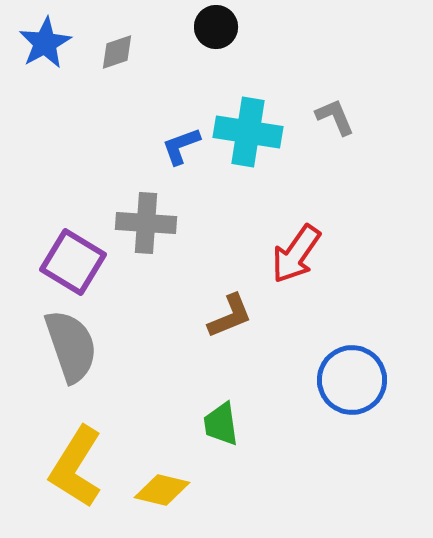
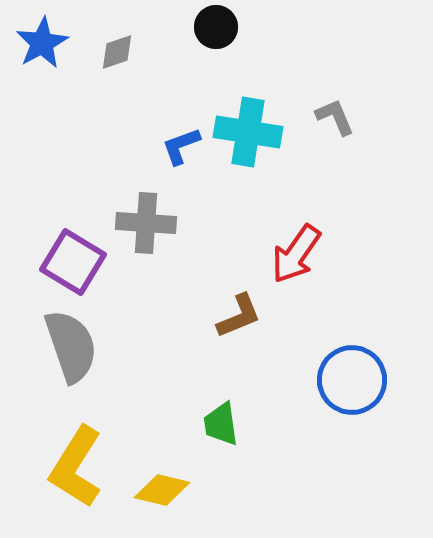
blue star: moved 3 px left
brown L-shape: moved 9 px right
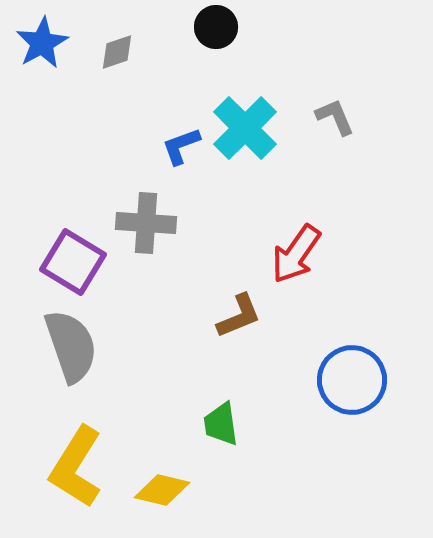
cyan cross: moved 3 px left, 4 px up; rotated 36 degrees clockwise
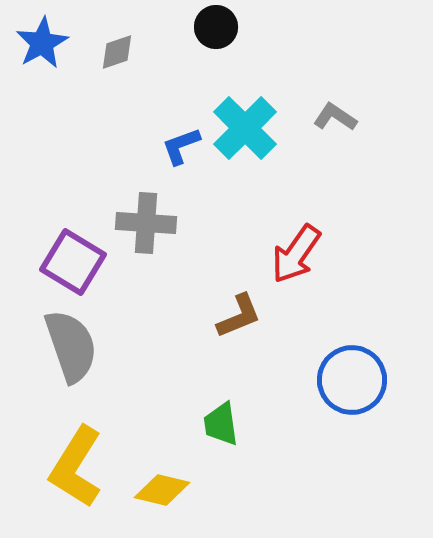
gray L-shape: rotated 33 degrees counterclockwise
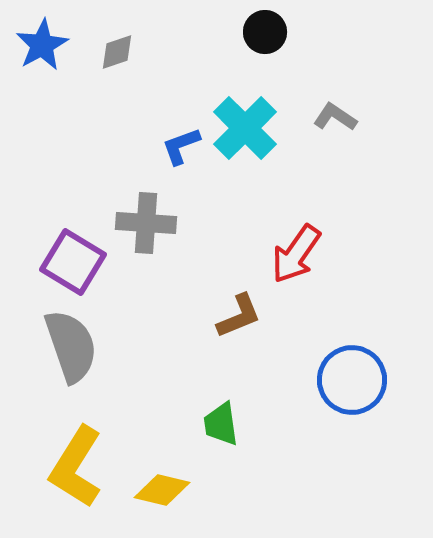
black circle: moved 49 px right, 5 px down
blue star: moved 2 px down
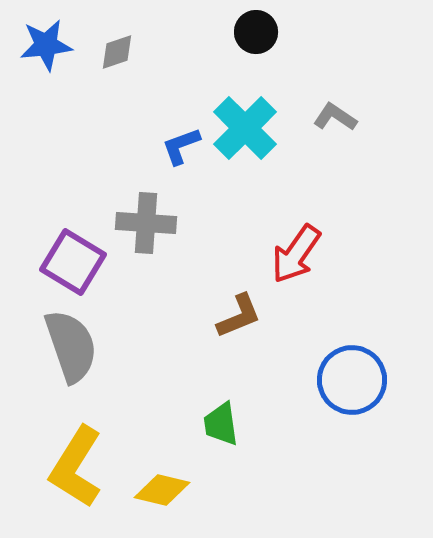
black circle: moved 9 px left
blue star: moved 4 px right; rotated 22 degrees clockwise
